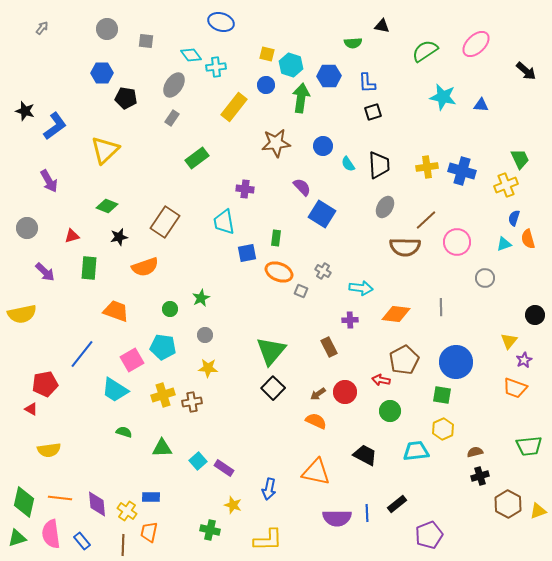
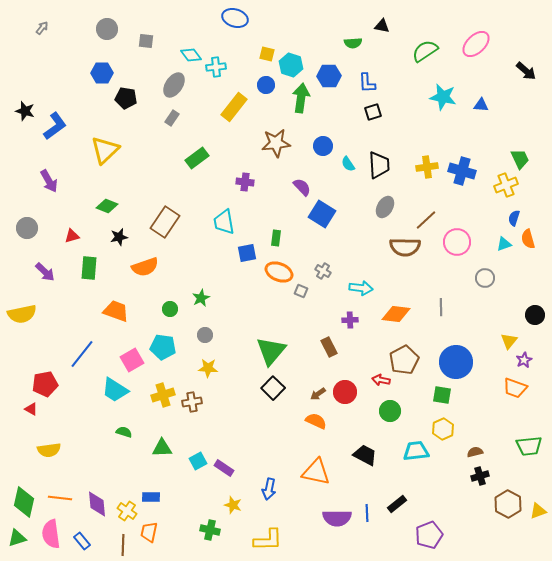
blue ellipse at (221, 22): moved 14 px right, 4 px up
purple cross at (245, 189): moved 7 px up
cyan square at (198, 461): rotated 12 degrees clockwise
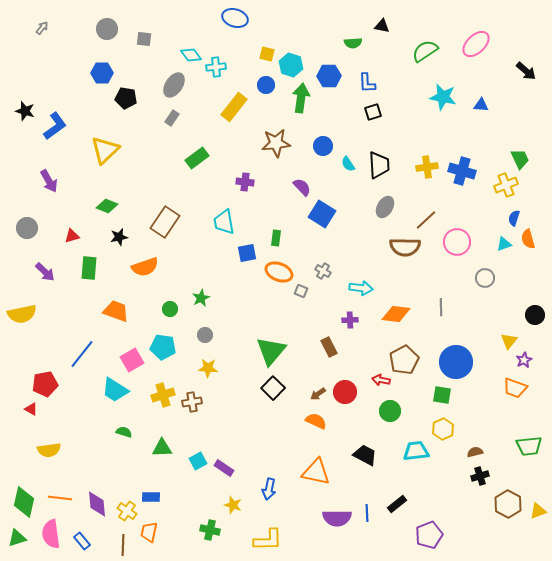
gray square at (146, 41): moved 2 px left, 2 px up
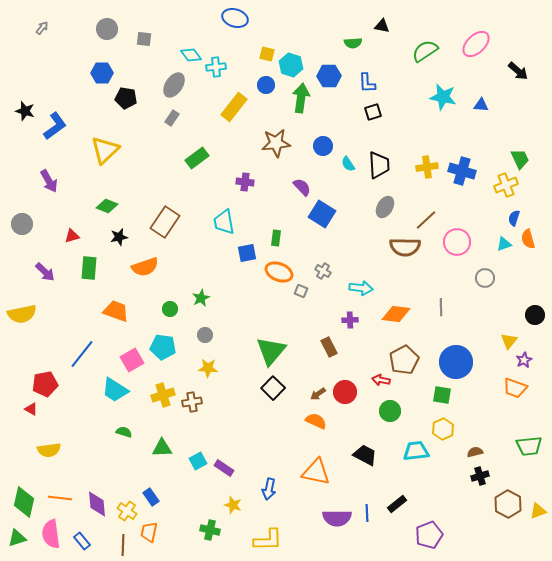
black arrow at (526, 71): moved 8 px left
gray circle at (27, 228): moved 5 px left, 4 px up
blue rectangle at (151, 497): rotated 54 degrees clockwise
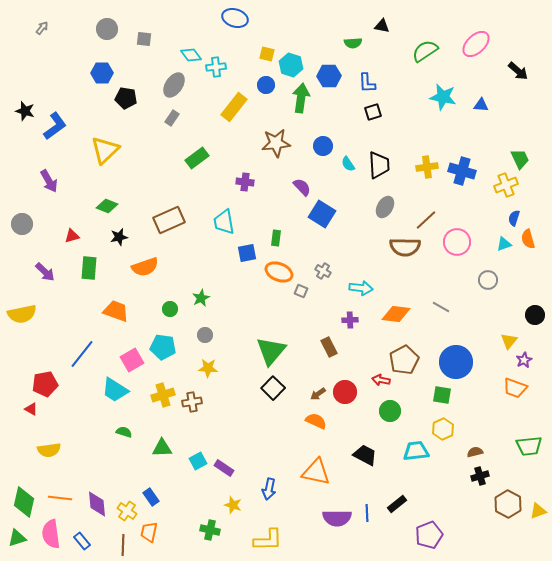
brown rectangle at (165, 222): moved 4 px right, 2 px up; rotated 32 degrees clockwise
gray circle at (485, 278): moved 3 px right, 2 px down
gray line at (441, 307): rotated 60 degrees counterclockwise
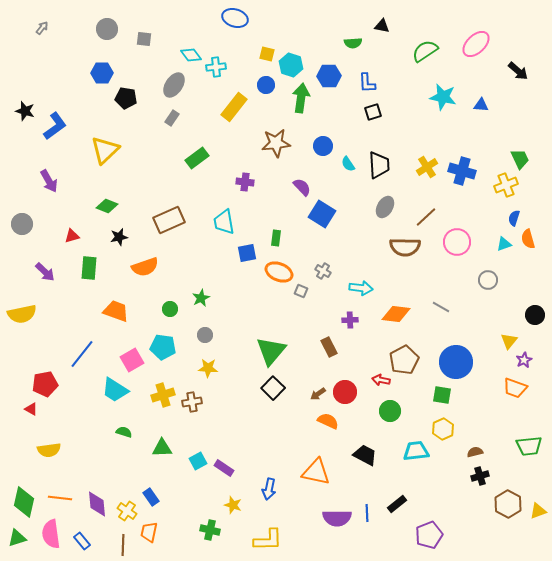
yellow cross at (427, 167): rotated 25 degrees counterclockwise
brown line at (426, 220): moved 3 px up
orange semicircle at (316, 421): moved 12 px right
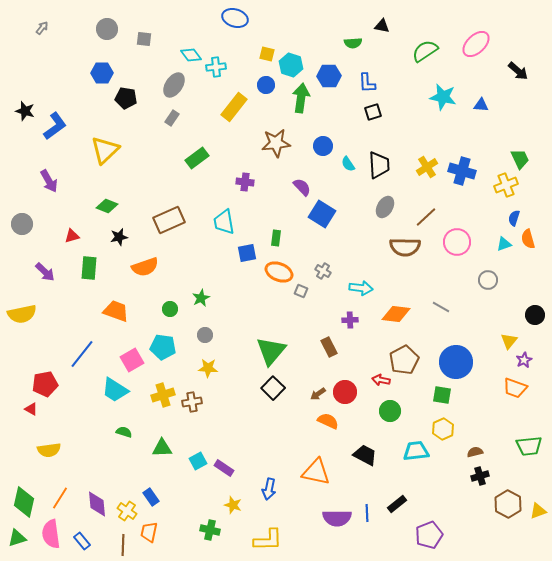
orange line at (60, 498): rotated 65 degrees counterclockwise
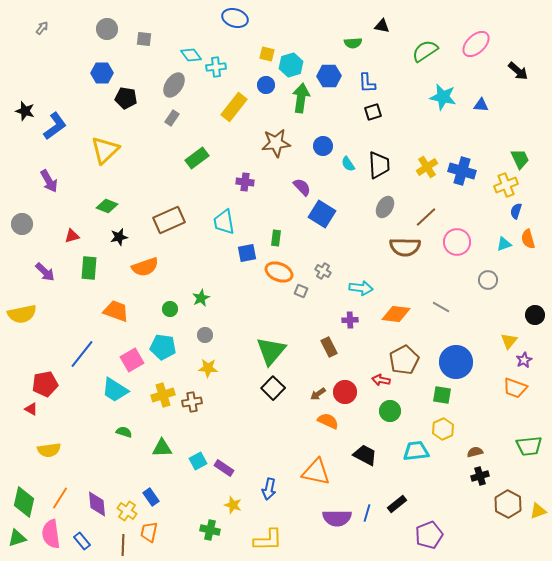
cyan hexagon at (291, 65): rotated 25 degrees clockwise
blue semicircle at (514, 218): moved 2 px right, 7 px up
blue line at (367, 513): rotated 18 degrees clockwise
